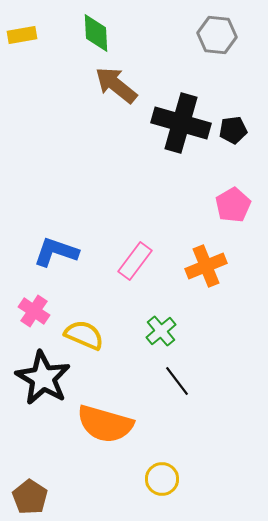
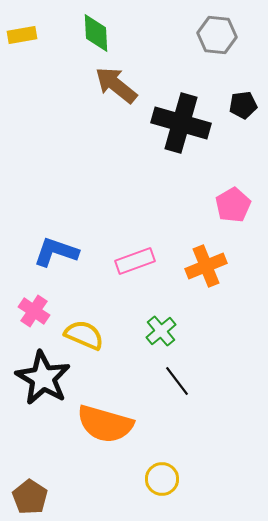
black pentagon: moved 10 px right, 25 px up
pink rectangle: rotated 33 degrees clockwise
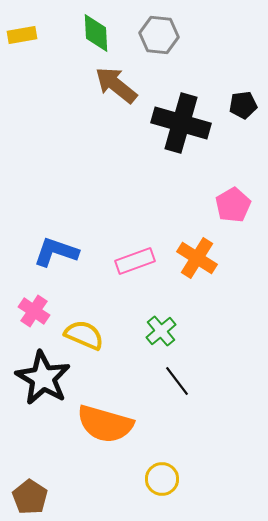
gray hexagon: moved 58 px left
orange cross: moved 9 px left, 8 px up; rotated 36 degrees counterclockwise
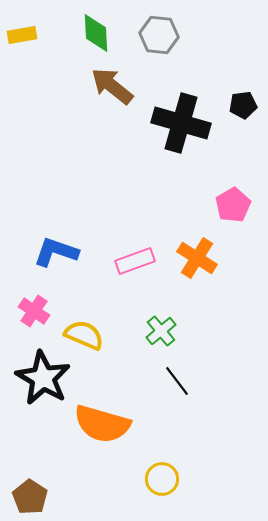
brown arrow: moved 4 px left, 1 px down
orange semicircle: moved 3 px left
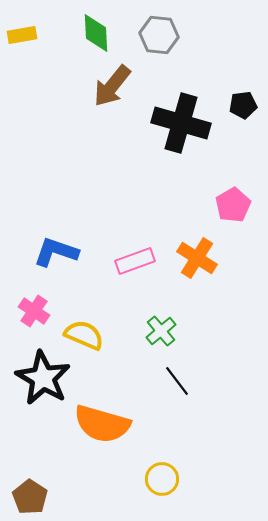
brown arrow: rotated 90 degrees counterclockwise
